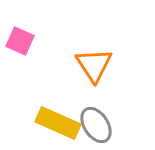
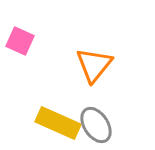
orange triangle: rotated 12 degrees clockwise
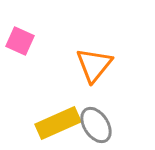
yellow rectangle: rotated 48 degrees counterclockwise
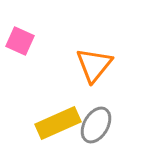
gray ellipse: rotated 63 degrees clockwise
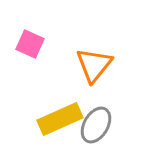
pink square: moved 10 px right, 3 px down
yellow rectangle: moved 2 px right, 4 px up
